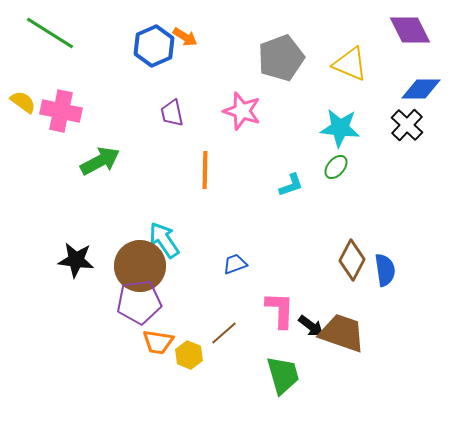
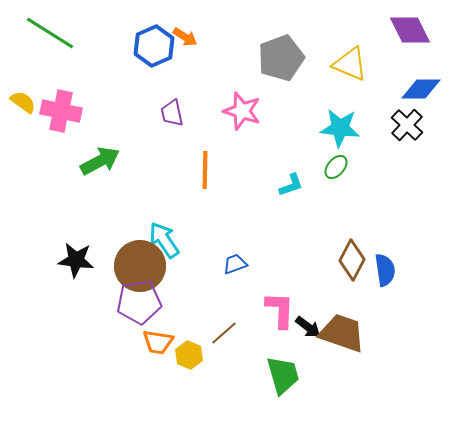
black arrow: moved 3 px left, 1 px down
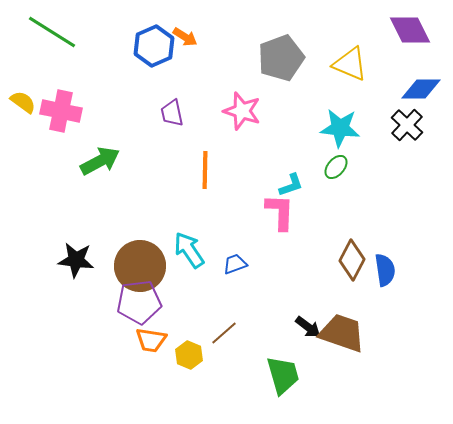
green line: moved 2 px right, 1 px up
cyan arrow: moved 25 px right, 10 px down
pink L-shape: moved 98 px up
orange trapezoid: moved 7 px left, 2 px up
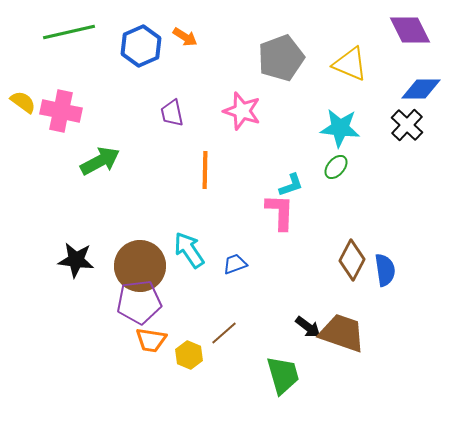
green line: moved 17 px right; rotated 45 degrees counterclockwise
blue hexagon: moved 13 px left
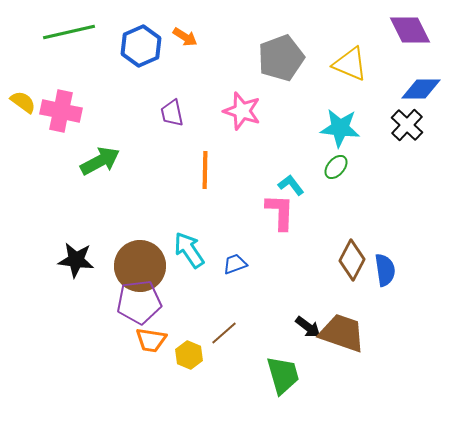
cyan L-shape: rotated 108 degrees counterclockwise
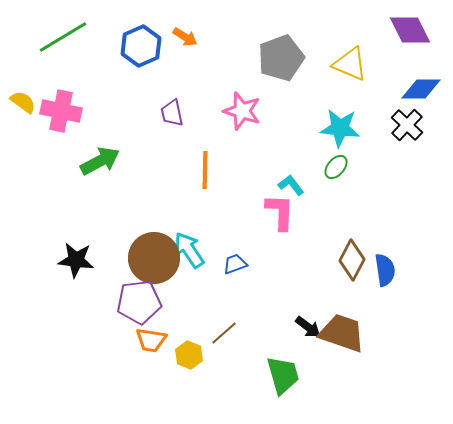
green line: moved 6 px left, 5 px down; rotated 18 degrees counterclockwise
brown circle: moved 14 px right, 8 px up
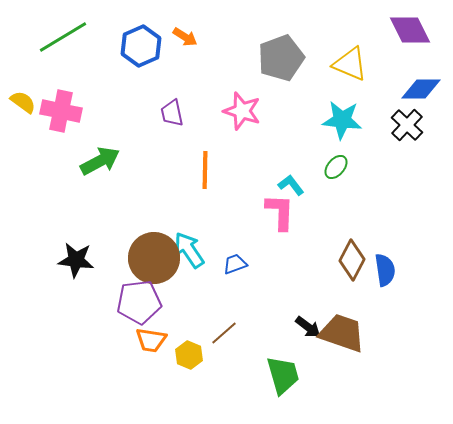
cyan star: moved 2 px right, 8 px up
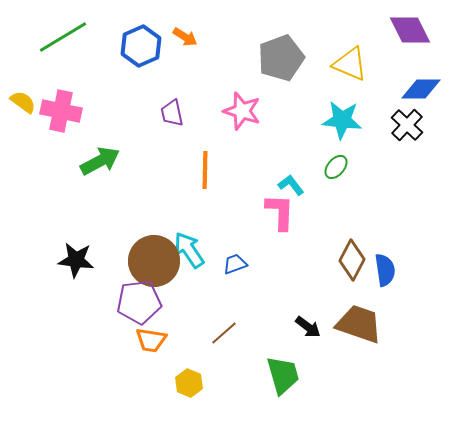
brown circle: moved 3 px down
brown trapezoid: moved 17 px right, 9 px up
yellow hexagon: moved 28 px down
